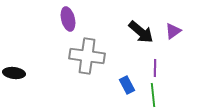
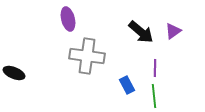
black ellipse: rotated 15 degrees clockwise
green line: moved 1 px right, 1 px down
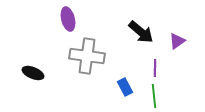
purple triangle: moved 4 px right, 10 px down
black ellipse: moved 19 px right
blue rectangle: moved 2 px left, 2 px down
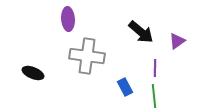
purple ellipse: rotated 10 degrees clockwise
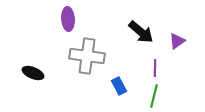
blue rectangle: moved 6 px left, 1 px up
green line: rotated 20 degrees clockwise
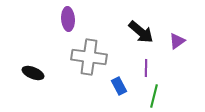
gray cross: moved 2 px right, 1 px down
purple line: moved 9 px left
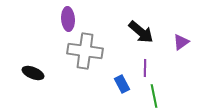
purple triangle: moved 4 px right, 1 px down
gray cross: moved 4 px left, 6 px up
purple line: moved 1 px left
blue rectangle: moved 3 px right, 2 px up
green line: rotated 25 degrees counterclockwise
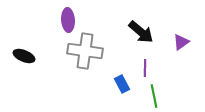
purple ellipse: moved 1 px down
black ellipse: moved 9 px left, 17 px up
